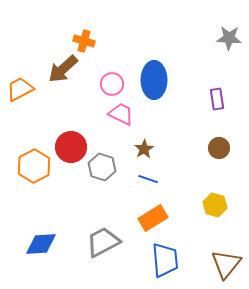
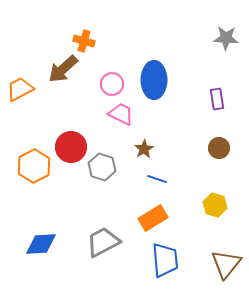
gray star: moved 3 px left
blue line: moved 9 px right
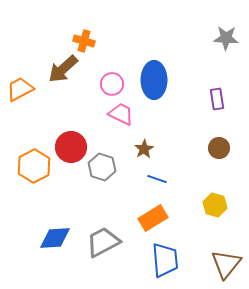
blue diamond: moved 14 px right, 6 px up
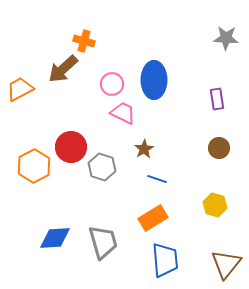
pink trapezoid: moved 2 px right, 1 px up
gray trapezoid: rotated 102 degrees clockwise
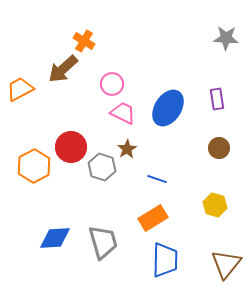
orange cross: rotated 15 degrees clockwise
blue ellipse: moved 14 px right, 28 px down; rotated 33 degrees clockwise
brown star: moved 17 px left
blue trapezoid: rotated 6 degrees clockwise
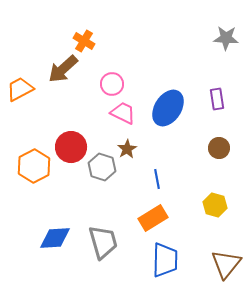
blue line: rotated 60 degrees clockwise
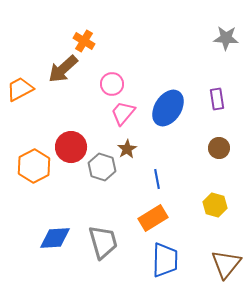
pink trapezoid: rotated 76 degrees counterclockwise
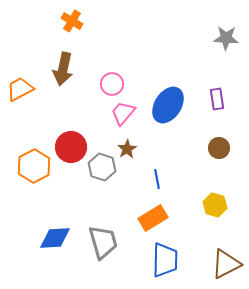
orange cross: moved 12 px left, 20 px up
brown arrow: rotated 36 degrees counterclockwise
blue ellipse: moved 3 px up
brown triangle: rotated 24 degrees clockwise
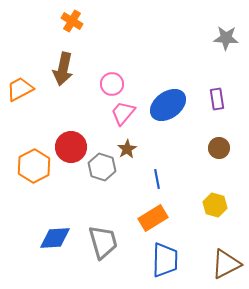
blue ellipse: rotated 21 degrees clockwise
